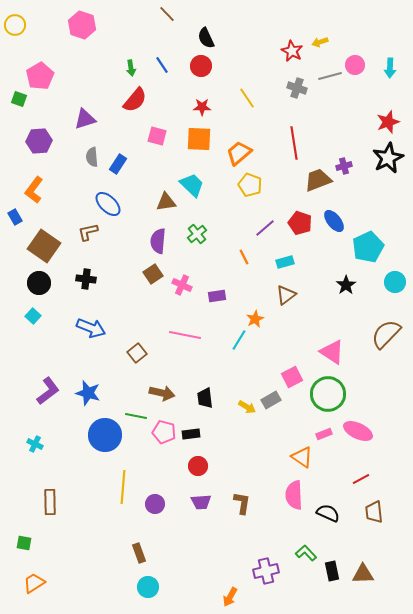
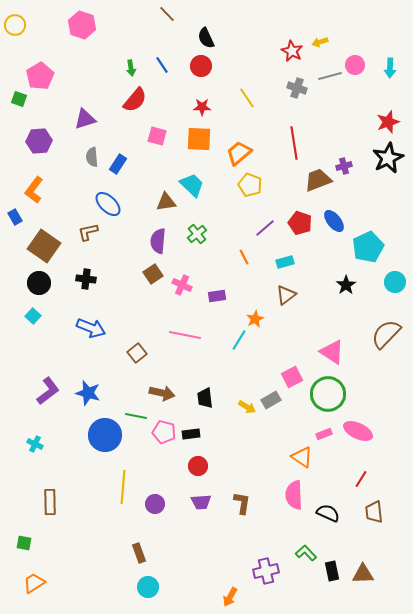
red line at (361, 479): rotated 30 degrees counterclockwise
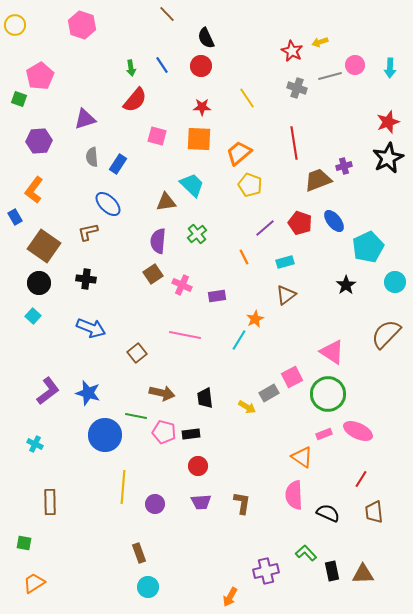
gray rectangle at (271, 400): moved 2 px left, 7 px up
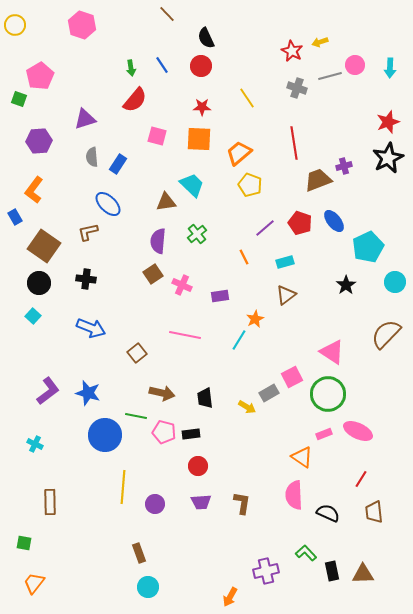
purple rectangle at (217, 296): moved 3 px right
orange trapezoid at (34, 583): rotated 20 degrees counterclockwise
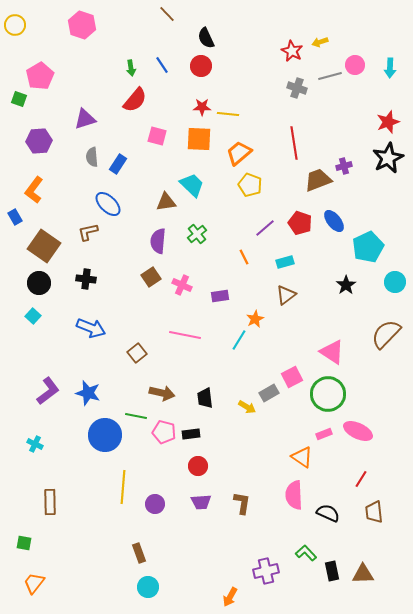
yellow line at (247, 98): moved 19 px left, 16 px down; rotated 50 degrees counterclockwise
brown square at (153, 274): moved 2 px left, 3 px down
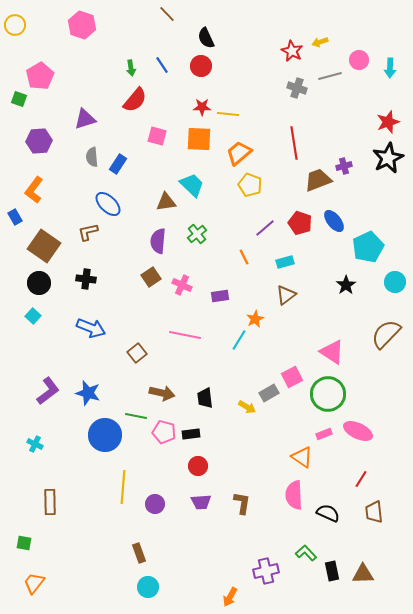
pink circle at (355, 65): moved 4 px right, 5 px up
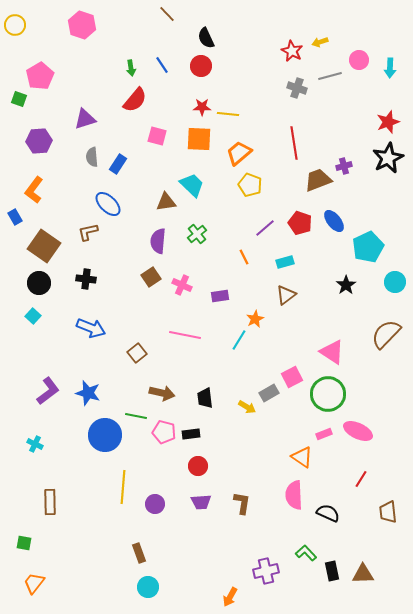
brown trapezoid at (374, 512): moved 14 px right
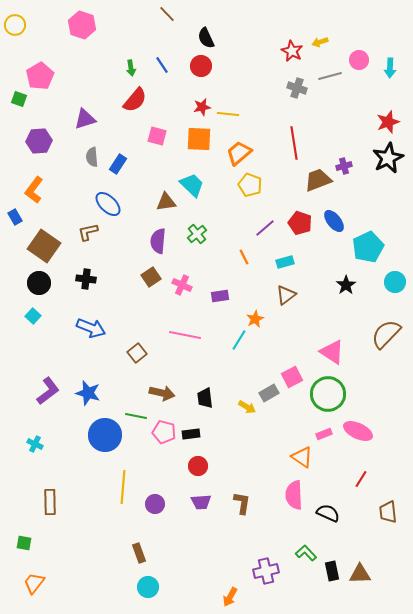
red star at (202, 107): rotated 12 degrees counterclockwise
brown triangle at (363, 574): moved 3 px left
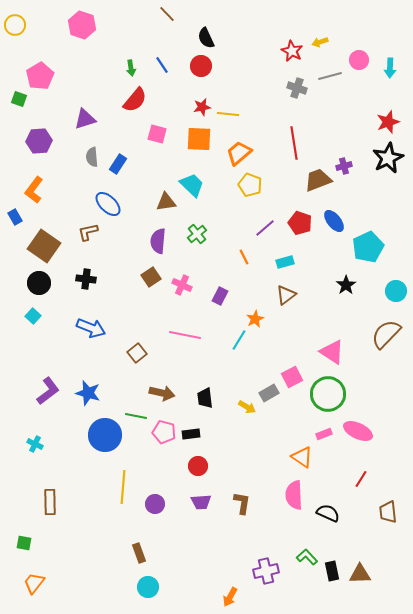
pink square at (157, 136): moved 2 px up
cyan circle at (395, 282): moved 1 px right, 9 px down
purple rectangle at (220, 296): rotated 54 degrees counterclockwise
green L-shape at (306, 553): moved 1 px right, 4 px down
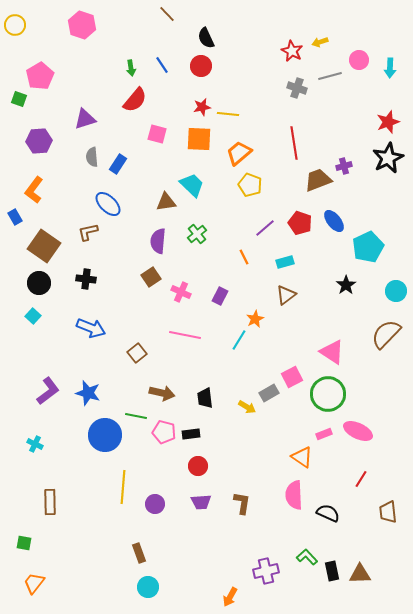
pink cross at (182, 285): moved 1 px left, 7 px down
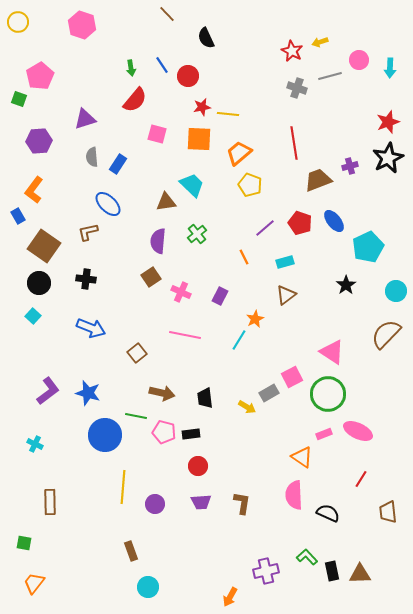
yellow circle at (15, 25): moved 3 px right, 3 px up
red circle at (201, 66): moved 13 px left, 10 px down
purple cross at (344, 166): moved 6 px right
blue rectangle at (15, 217): moved 3 px right, 1 px up
brown rectangle at (139, 553): moved 8 px left, 2 px up
